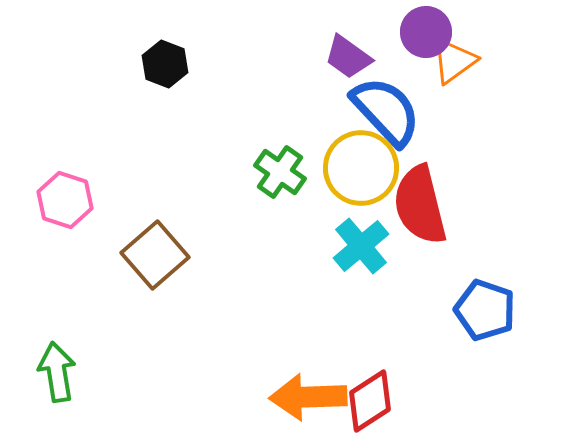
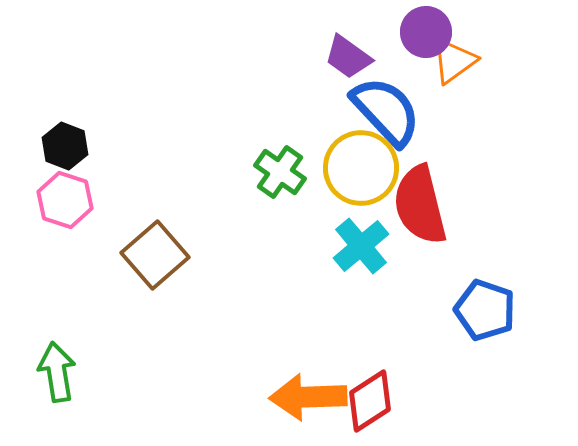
black hexagon: moved 100 px left, 82 px down
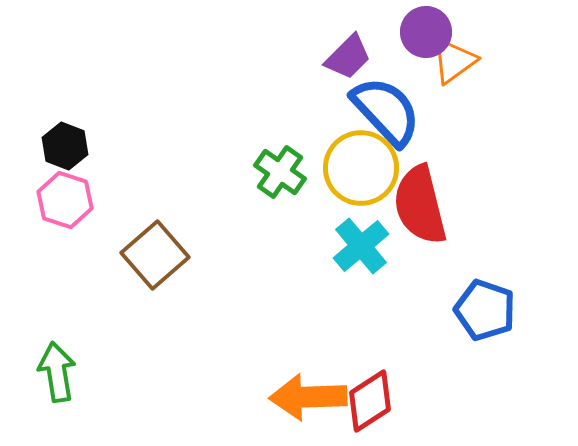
purple trapezoid: rotated 81 degrees counterclockwise
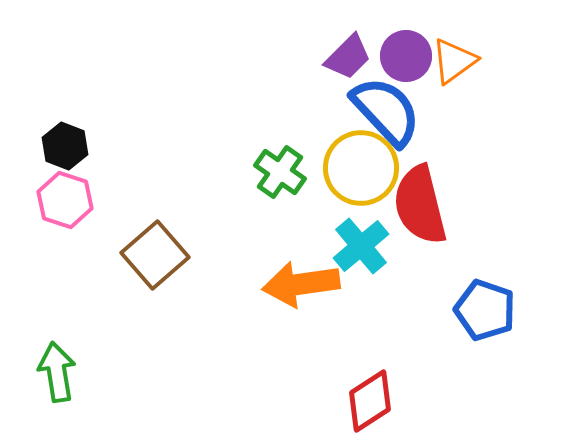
purple circle: moved 20 px left, 24 px down
orange arrow: moved 7 px left, 113 px up; rotated 6 degrees counterclockwise
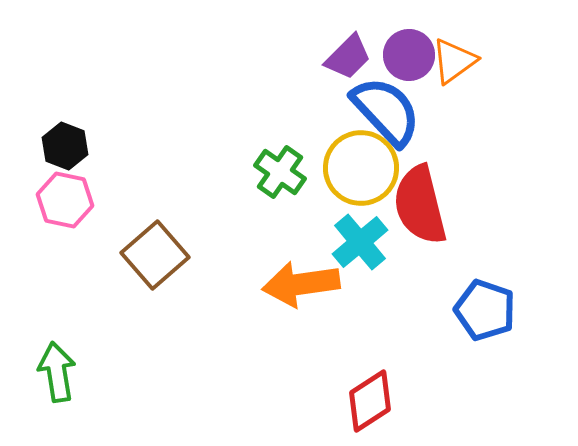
purple circle: moved 3 px right, 1 px up
pink hexagon: rotated 6 degrees counterclockwise
cyan cross: moved 1 px left, 4 px up
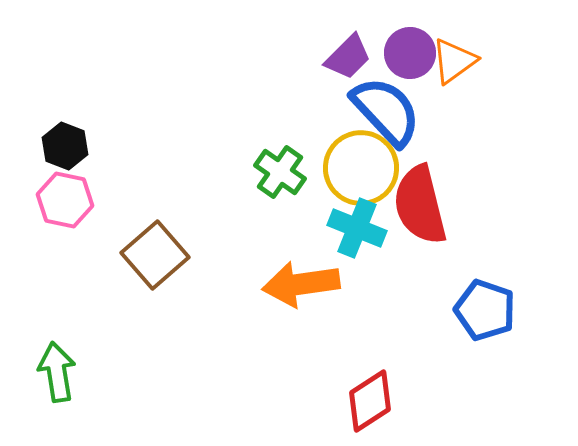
purple circle: moved 1 px right, 2 px up
cyan cross: moved 3 px left, 14 px up; rotated 28 degrees counterclockwise
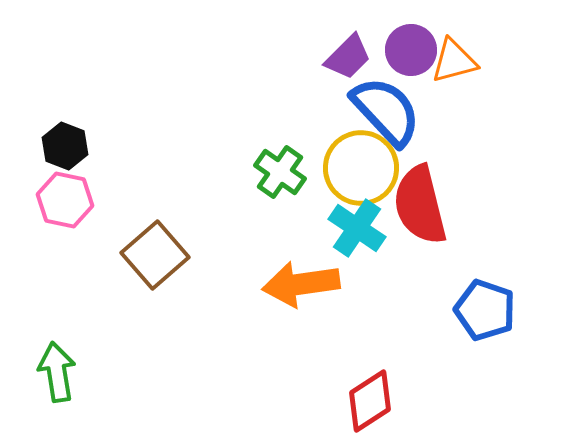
purple circle: moved 1 px right, 3 px up
orange triangle: rotated 21 degrees clockwise
cyan cross: rotated 12 degrees clockwise
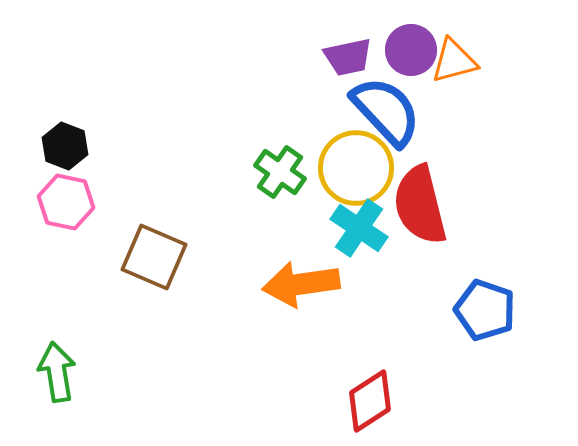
purple trapezoid: rotated 33 degrees clockwise
yellow circle: moved 5 px left
pink hexagon: moved 1 px right, 2 px down
cyan cross: moved 2 px right
brown square: moved 1 px left, 2 px down; rotated 26 degrees counterclockwise
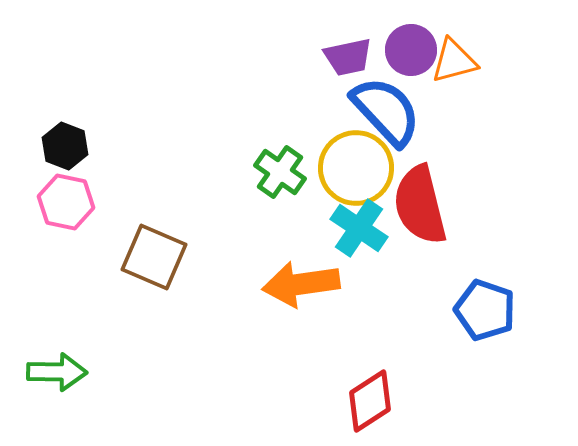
green arrow: rotated 100 degrees clockwise
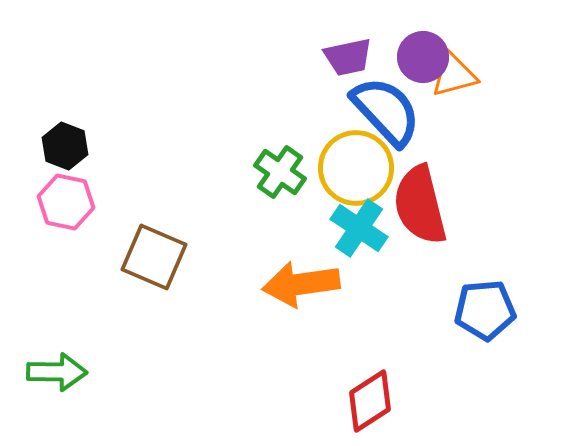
purple circle: moved 12 px right, 7 px down
orange triangle: moved 14 px down
blue pentagon: rotated 24 degrees counterclockwise
